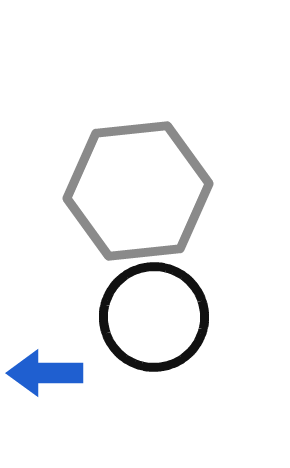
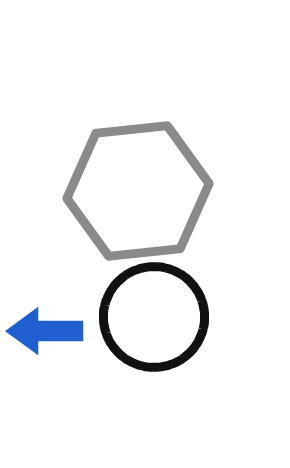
blue arrow: moved 42 px up
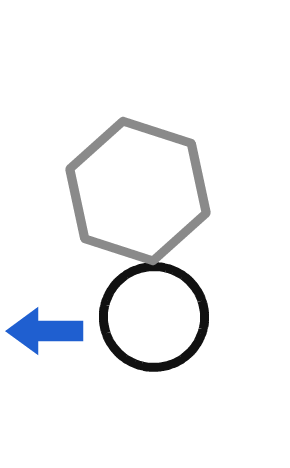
gray hexagon: rotated 24 degrees clockwise
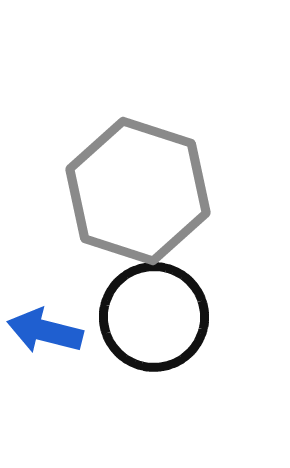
blue arrow: rotated 14 degrees clockwise
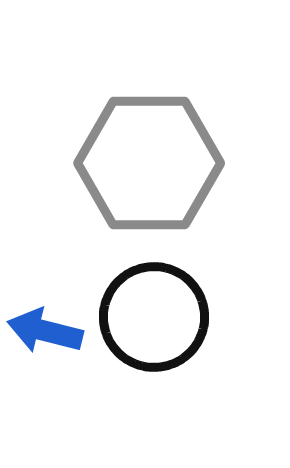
gray hexagon: moved 11 px right, 28 px up; rotated 18 degrees counterclockwise
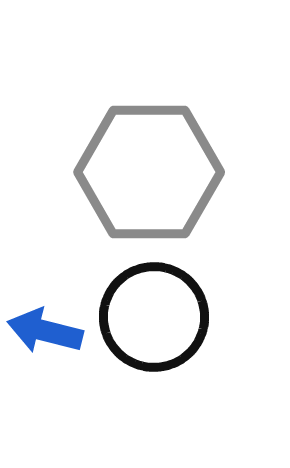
gray hexagon: moved 9 px down
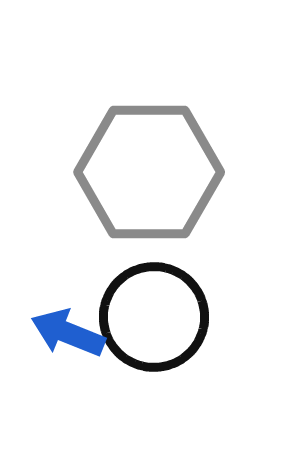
blue arrow: moved 23 px right, 2 px down; rotated 8 degrees clockwise
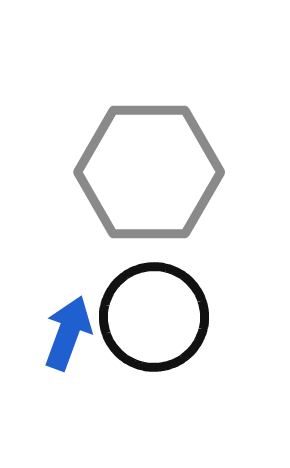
blue arrow: rotated 88 degrees clockwise
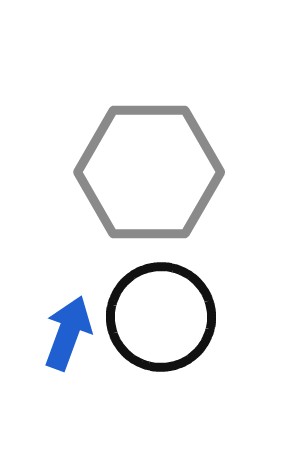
black circle: moved 7 px right
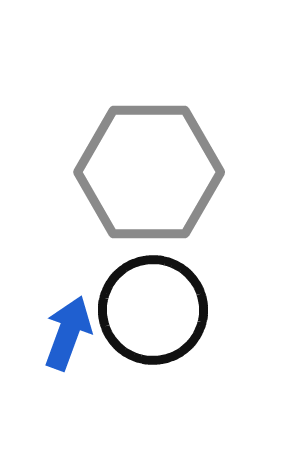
black circle: moved 8 px left, 7 px up
